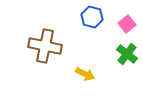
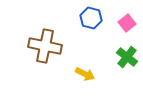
blue hexagon: moved 1 px left, 1 px down
pink square: moved 1 px up
green cross: moved 3 px down
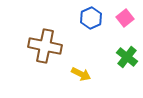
blue hexagon: rotated 20 degrees clockwise
pink square: moved 2 px left, 5 px up
yellow arrow: moved 4 px left
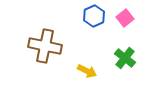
blue hexagon: moved 3 px right, 2 px up
green cross: moved 2 px left, 1 px down
yellow arrow: moved 6 px right, 3 px up
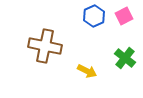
pink square: moved 1 px left, 2 px up; rotated 12 degrees clockwise
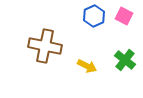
pink square: rotated 36 degrees counterclockwise
green cross: moved 2 px down
yellow arrow: moved 5 px up
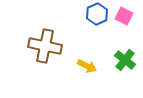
blue hexagon: moved 3 px right, 2 px up
